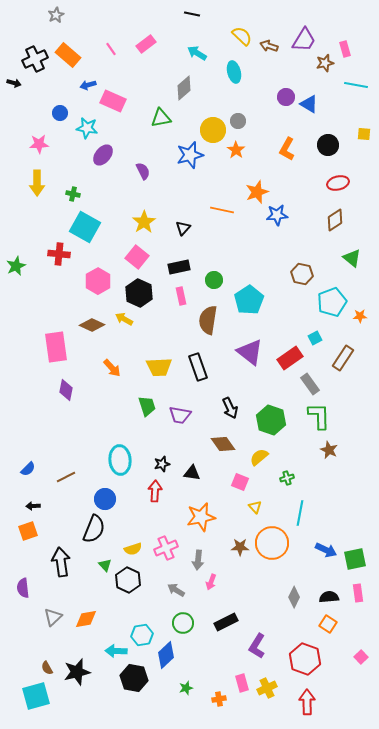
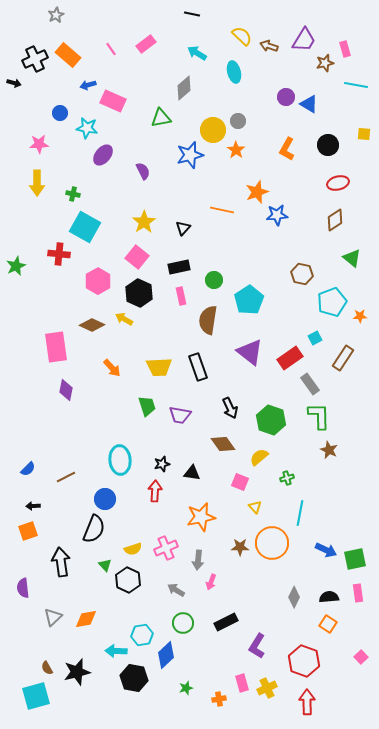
red hexagon at (305, 659): moved 1 px left, 2 px down
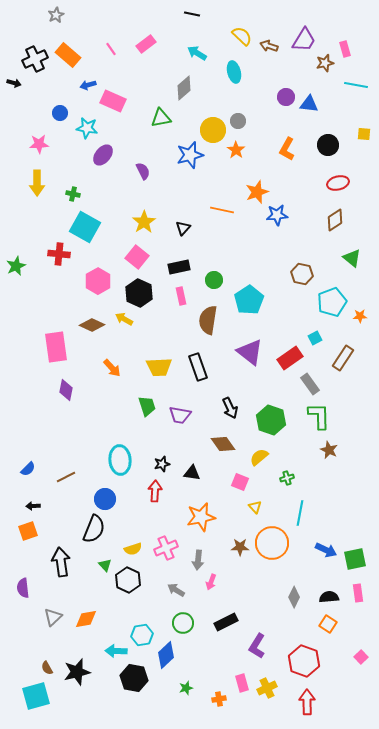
blue triangle at (309, 104): rotated 24 degrees counterclockwise
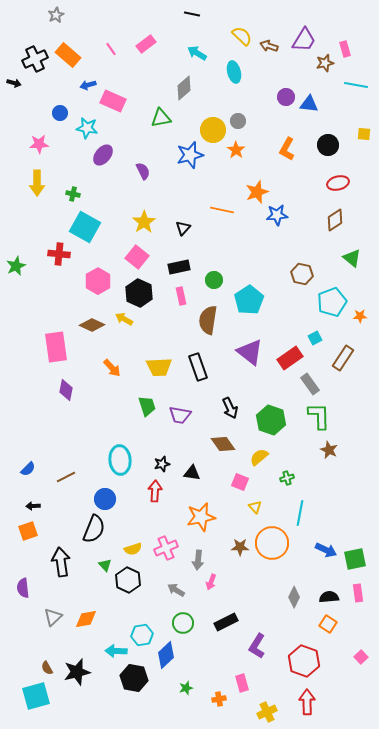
yellow cross at (267, 688): moved 24 px down
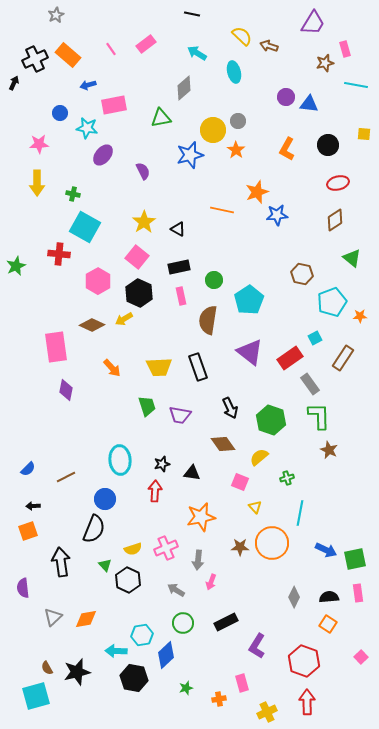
purple trapezoid at (304, 40): moved 9 px right, 17 px up
black arrow at (14, 83): rotated 80 degrees counterclockwise
pink rectangle at (113, 101): moved 1 px right, 4 px down; rotated 35 degrees counterclockwise
black triangle at (183, 228): moved 5 px left, 1 px down; rotated 42 degrees counterclockwise
yellow arrow at (124, 319): rotated 60 degrees counterclockwise
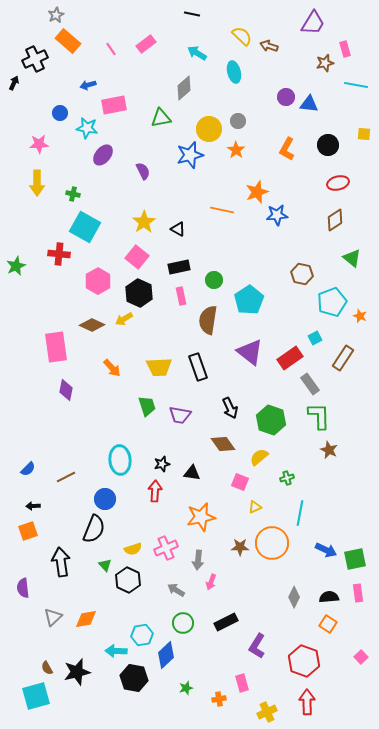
orange rectangle at (68, 55): moved 14 px up
yellow circle at (213, 130): moved 4 px left, 1 px up
orange star at (360, 316): rotated 24 degrees clockwise
yellow triangle at (255, 507): rotated 48 degrees clockwise
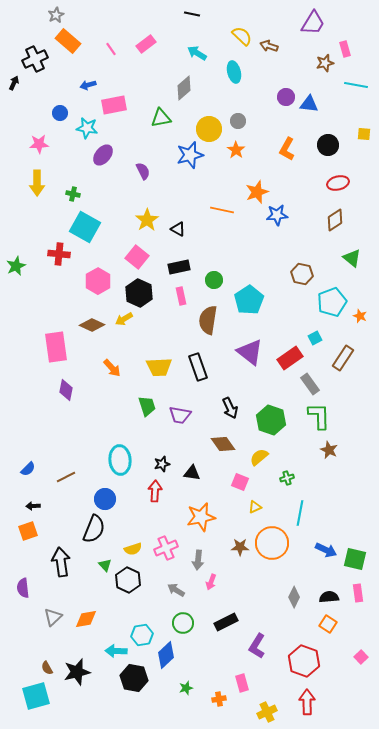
yellow star at (144, 222): moved 3 px right, 2 px up
green square at (355, 559): rotated 25 degrees clockwise
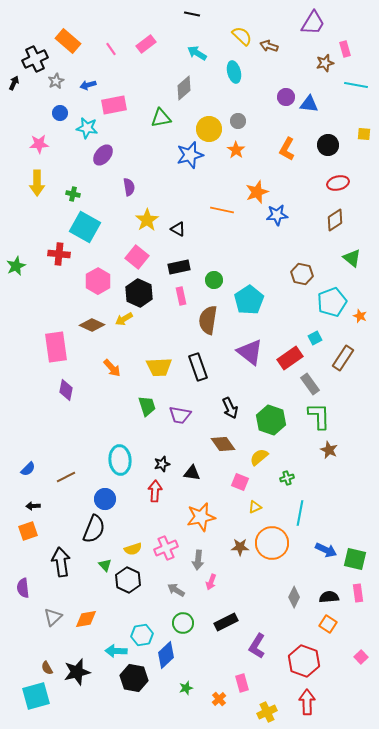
gray star at (56, 15): moved 66 px down
purple semicircle at (143, 171): moved 14 px left, 16 px down; rotated 18 degrees clockwise
orange cross at (219, 699): rotated 32 degrees counterclockwise
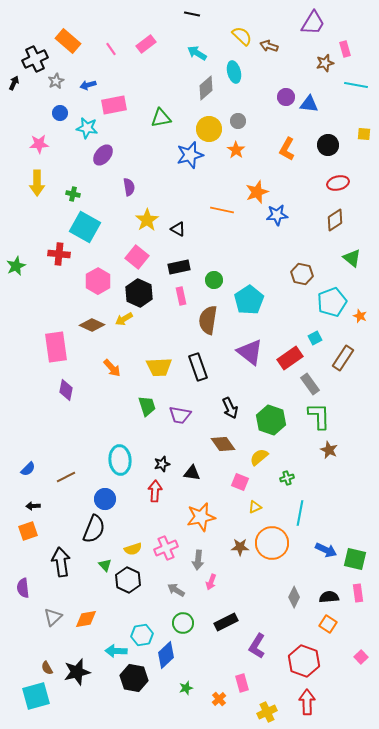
gray diamond at (184, 88): moved 22 px right
